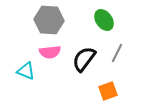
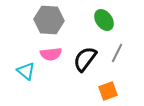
pink semicircle: moved 1 px right, 2 px down
black semicircle: moved 1 px right
cyan triangle: rotated 18 degrees clockwise
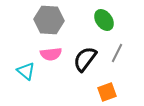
orange square: moved 1 px left, 1 px down
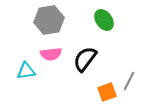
gray hexagon: rotated 12 degrees counterclockwise
gray line: moved 12 px right, 28 px down
cyan triangle: rotated 48 degrees counterclockwise
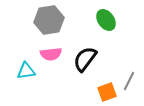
green ellipse: moved 2 px right
